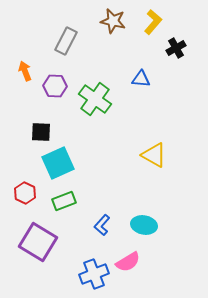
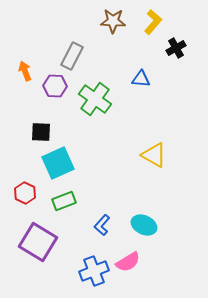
brown star: rotated 10 degrees counterclockwise
gray rectangle: moved 6 px right, 15 px down
cyan ellipse: rotated 15 degrees clockwise
blue cross: moved 3 px up
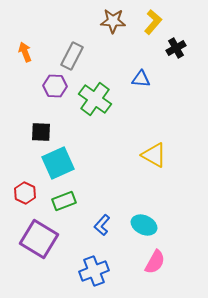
orange arrow: moved 19 px up
purple square: moved 1 px right, 3 px up
pink semicircle: moved 27 px right; rotated 30 degrees counterclockwise
